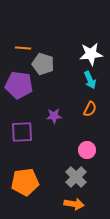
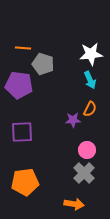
purple star: moved 19 px right, 4 px down
gray cross: moved 8 px right, 4 px up
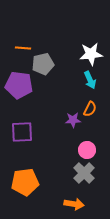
gray pentagon: rotated 30 degrees counterclockwise
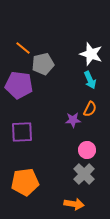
orange line: rotated 35 degrees clockwise
white star: rotated 25 degrees clockwise
gray cross: moved 1 px down
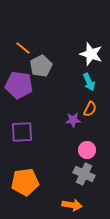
gray pentagon: moved 2 px left, 2 px down; rotated 15 degrees counterclockwise
cyan arrow: moved 1 px left, 2 px down
gray cross: rotated 20 degrees counterclockwise
orange arrow: moved 2 px left, 1 px down
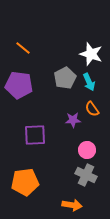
gray pentagon: moved 24 px right, 12 px down
orange semicircle: moved 2 px right; rotated 119 degrees clockwise
purple square: moved 13 px right, 3 px down
gray cross: moved 2 px right, 1 px down
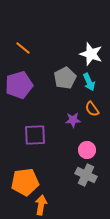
purple pentagon: rotated 24 degrees counterclockwise
orange arrow: moved 31 px left; rotated 90 degrees counterclockwise
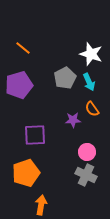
pink circle: moved 2 px down
orange pentagon: moved 1 px right, 9 px up; rotated 12 degrees counterclockwise
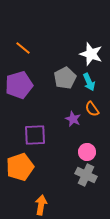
purple star: moved 1 px up; rotated 28 degrees clockwise
orange pentagon: moved 6 px left, 6 px up
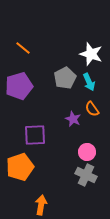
purple pentagon: moved 1 px down
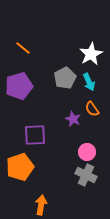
white star: rotated 25 degrees clockwise
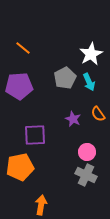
purple pentagon: rotated 12 degrees clockwise
orange semicircle: moved 6 px right, 5 px down
orange pentagon: rotated 8 degrees clockwise
